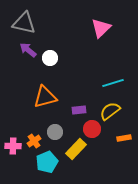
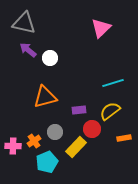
yellow rectangle: moved 2 px up
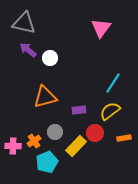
pink triangle: rotated 10 degrees counterclockwise
cyan line: rotated 40 degrees counterclockwise
red circle: moved 3 px right, 4 px down
yellow rectangle: moved 1 px up
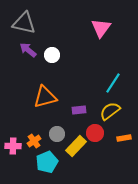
white circle: moved 2 px right, 3 px up
gray circle: moved 2 px right, 2 px down
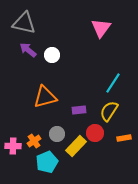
yellow semicircle: moved 1 px left; rotated 20 degrees counterclockwise
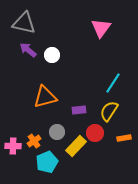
gray circle: moved 2 px up
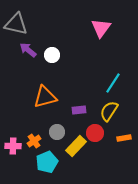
gray triangle: moved 8 px left, 1 px down
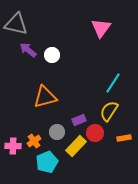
purple rectangle: moved 10 px down; rotated 16 degrees counterclockwise
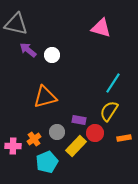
pink triangle: rotated 50 degrees counterclockwise
purple rectangle: rotated 32 degrees clockwise
orange cross: moved 2 px up
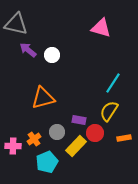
orange triangle: moved 2 px left, 1 px down
